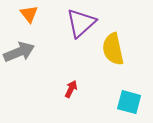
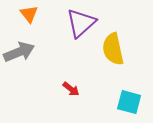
red arrow: rotated 102 degrees clockwise
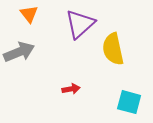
purple triangle: moved 1 px left, 1 px down
red arrow: rotated 48 degrees counterclockwise
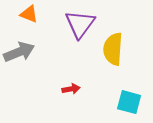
orange triangle: rotated 30 degrees counterclockwise
purple triangle: rotated 12 degrees counterclockwise
yellow semicircle: rotated 16 degrees clockwise
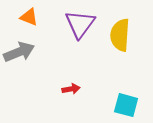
orange triangle: moved 3 px down
yellow semicircle: moved 7 px right, 14 px up
cyan square: moved 3 px left, 3 px down
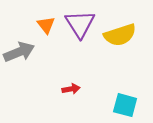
orange triangle: moved 17 px right, 8 px down; rotated 30 degrees clockwise
purple triangle: rotated 8 degrees counterclockwise
yellow semicircle: rotated 112 degrees counterclockwise
cyan square: moved 1 px left
